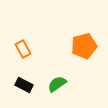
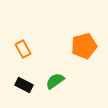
green semicircle: moved 2 px left, 3 px up
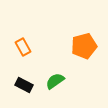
orange rectangle: moved 2 px up
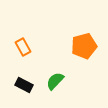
green semicircle: rotated 12 degrees counterclockwise
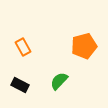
green semicircle: moved 4 px right
black rectangle: moved 4 px left
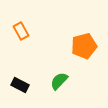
orange rectangle: moved 2 px left, 16 px up
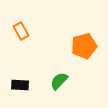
black rectangle: rotated 24 degrees counterclockwise
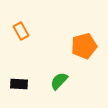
black rectangle: moved 1 px left, 1 px up
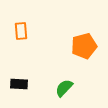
orange rectangle: rotated 24 degrees clockwise
green semicircle: moved 5 px right, 7 px down
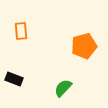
black rectangle: moved 5 px left, 5 px up; rotated 18 degrees clockwise
green semicircle: moved 1 px left
